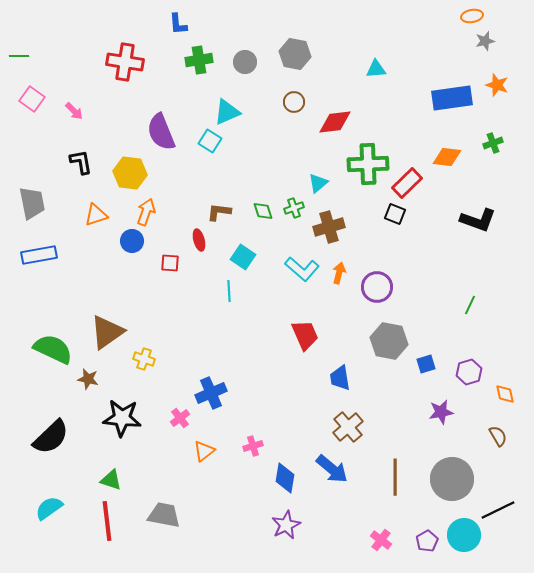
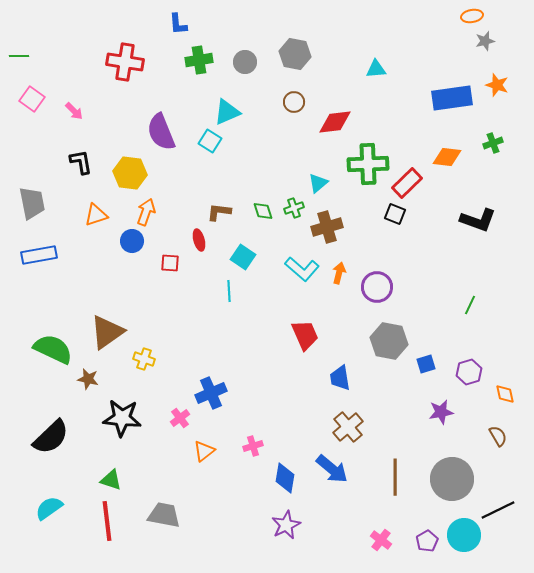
brown cross at (329, 227): moved 2 px left
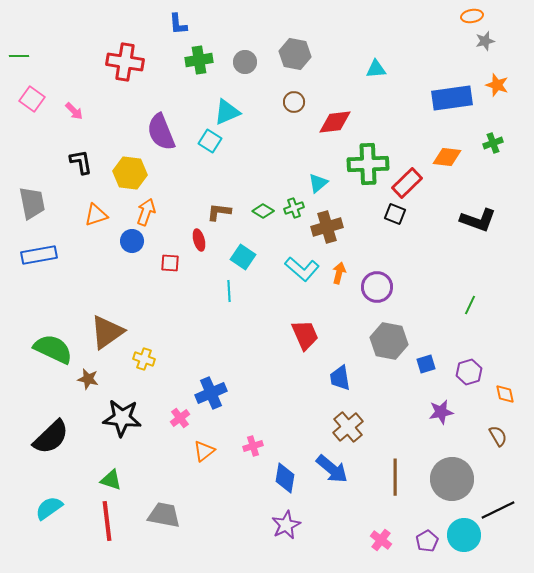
green diamond at (263, 211): rotated 40 degrees counterclockwise
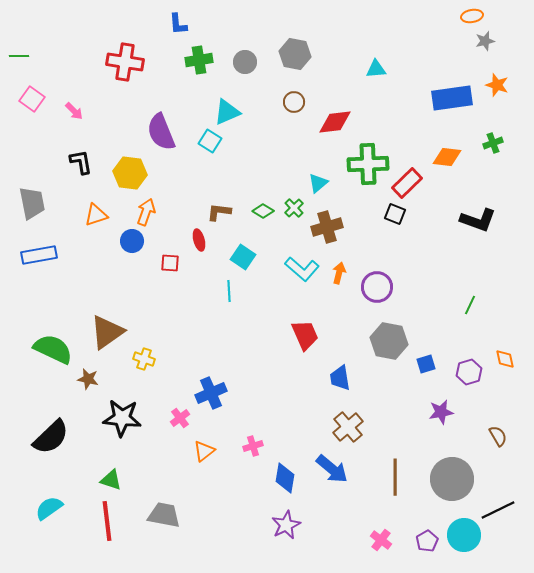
green cross at (294, 208): rotated 24 degrees counterclockwise
orange diamond at (505, 394): moved 35 px up
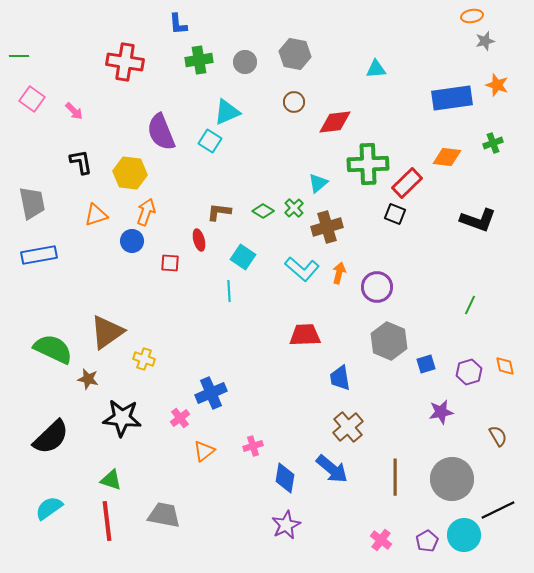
red trapezoid at (305, 335): rotated 68 degrees counterclockwise
gray hexagon at (389, 341): rotated 12 degrees clockwise
orange diamond at (505, 359): moved 7 px down
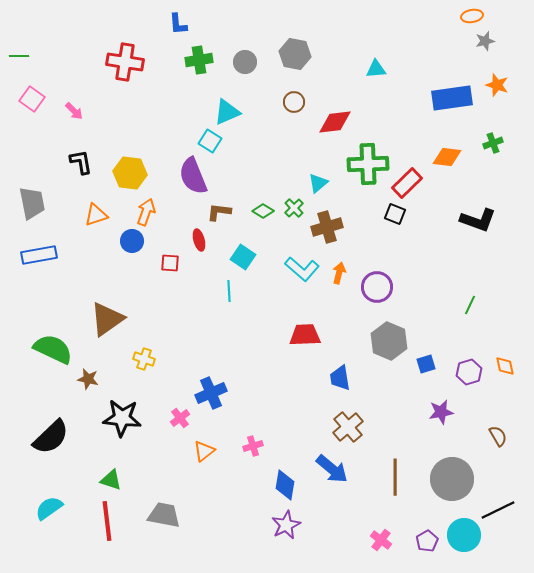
purple semicircle at (161, 132): moved 32 px right, 44 px down
brown triangle at (107, 332): moved 13 px up
blue diamond at (285, 478): moved 7 px down
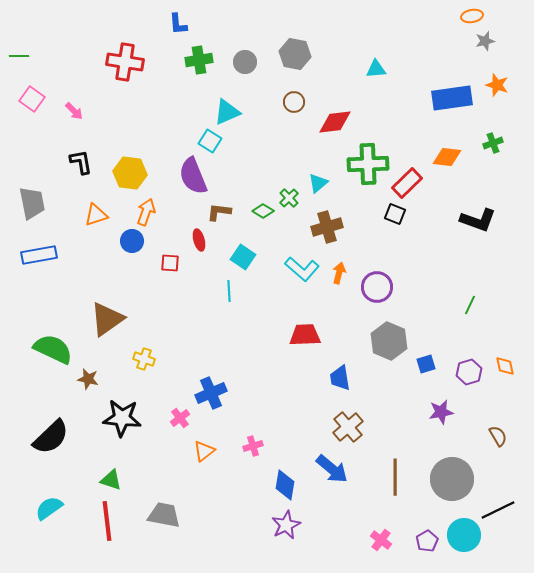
green cross at (294, 208): moved 5 px left, 10 px up
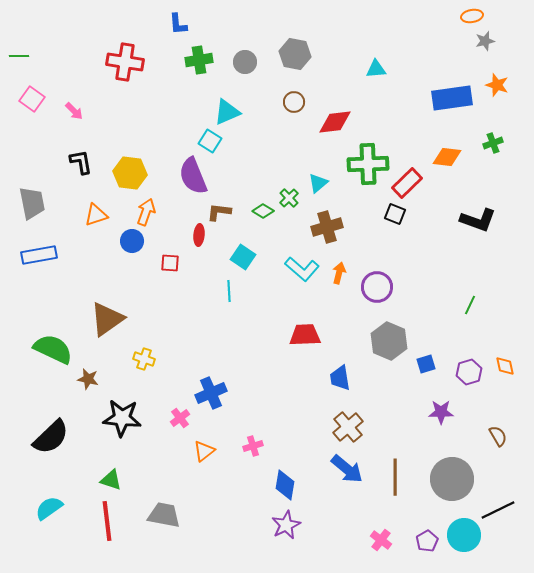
red ellipse at (199, 240): moved 5 px up; rotated 20 degrees clockwise
purple star at (441, 412): rotated 10 degrees clockwise
blue arrow at (332, 469): moved 15 px right
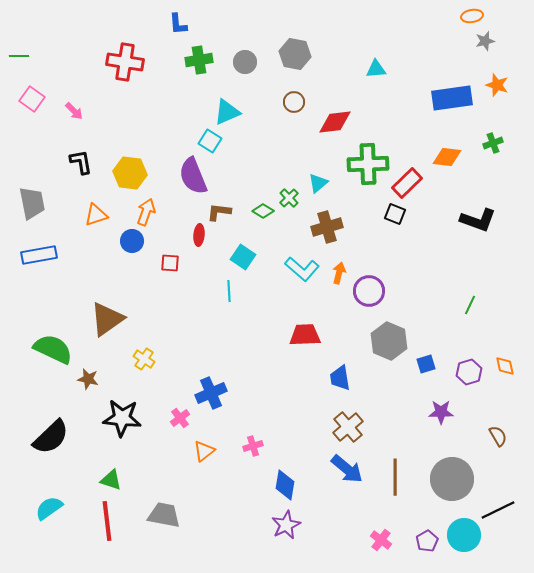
purple circle at (377, 287): moved 8 px left, 4 px down
yellow cross at (144, 359): rotated 15 degrees clockwise
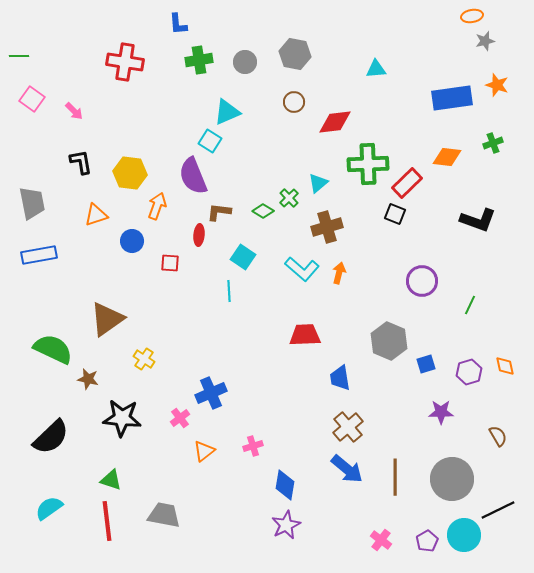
orange arrow at (146, 212): moved 11 px right, 6 px up
purple circle at (369, 291): moved 53 px right, 10 px up
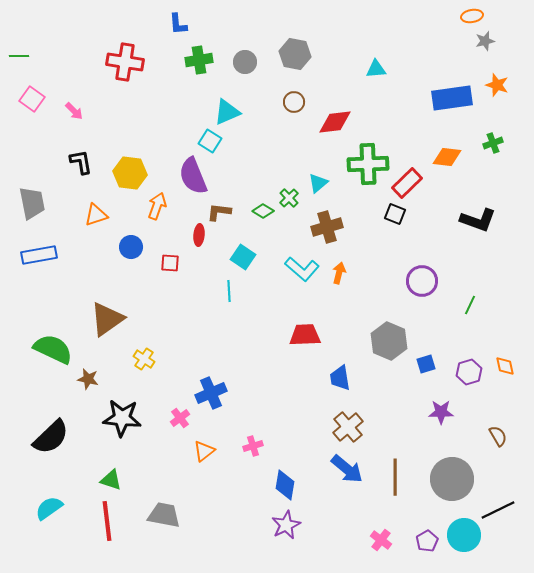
blue circle at (132, 241): moved 1 px left, 6 px down
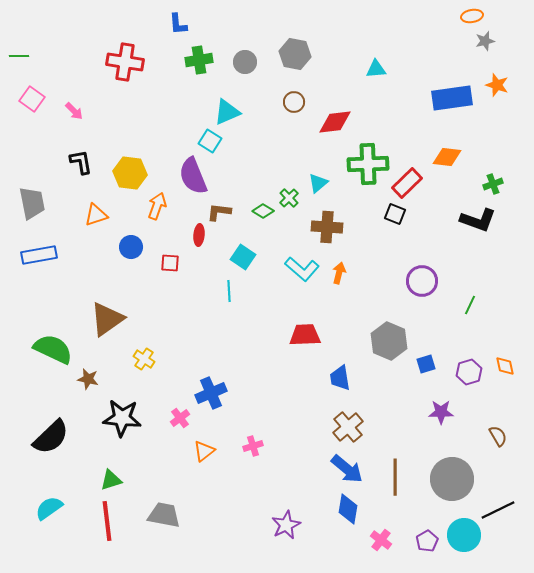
green cross at (493, 143): moved 41 px down
brown cross at (327, 227): rotated 20 degrees clockwise
green triangle at (111, 480): rotated 35 degrees counterclockwise
blue diamond at (285, 485): moved 63 px right, 24 px down
